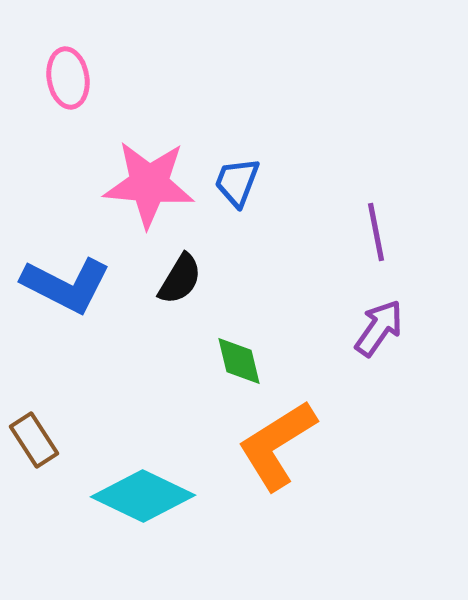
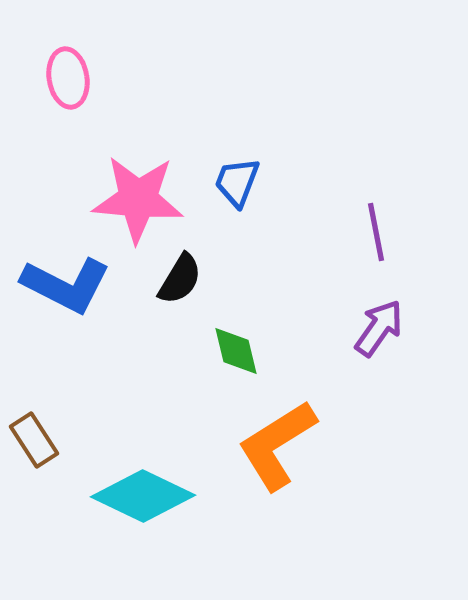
pink star: moved 11 px left, 15 px down
green diamond: moved 3 px left, 10 px up
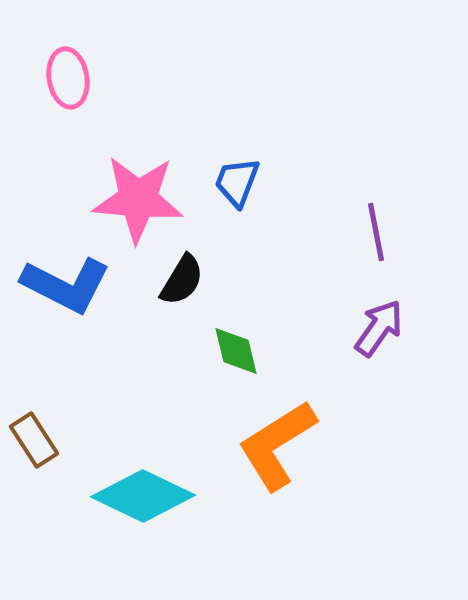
black semicircle: moved 2 px right, 1 px down
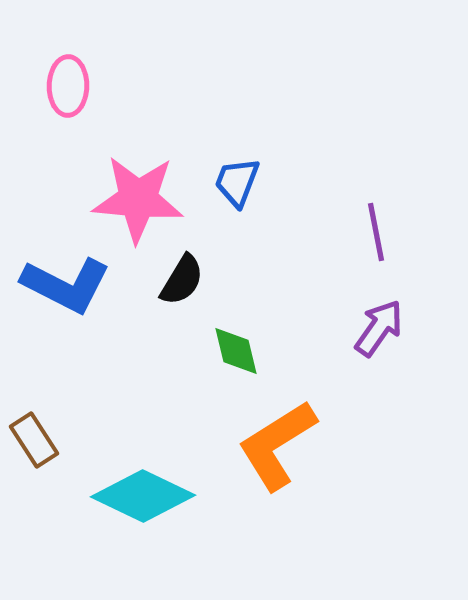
pink ellipse: moved 8 px down; rotated 10 degrees clockwise
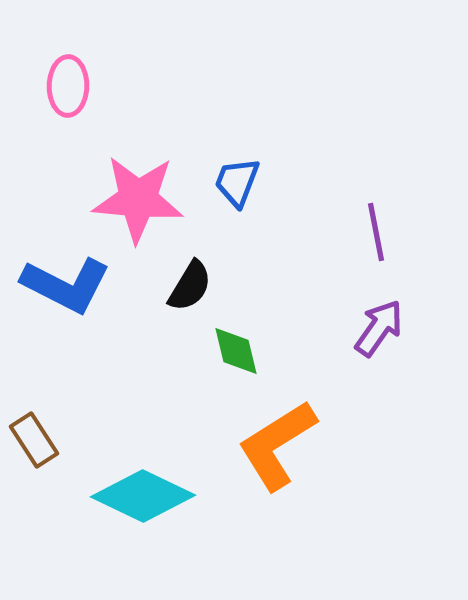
black semicircle: moved 8 px right, 6 px down
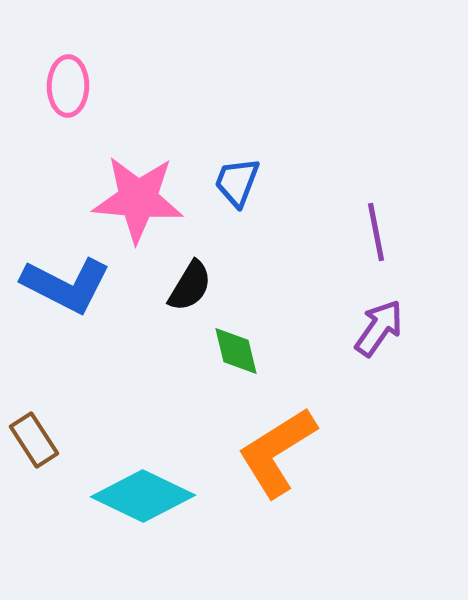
orange L-shape: moved 7 px down
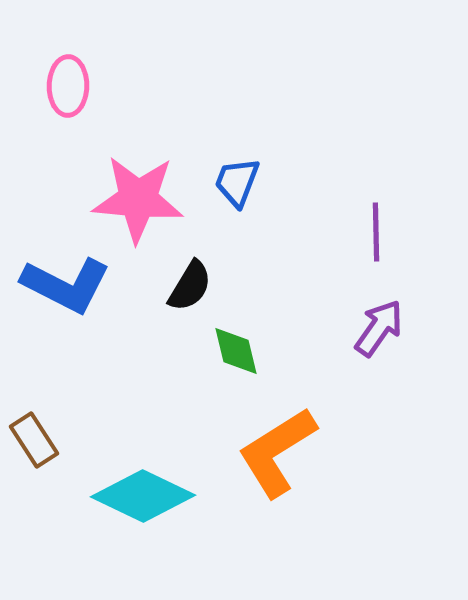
purple line: rotated 10 degrees clockwise
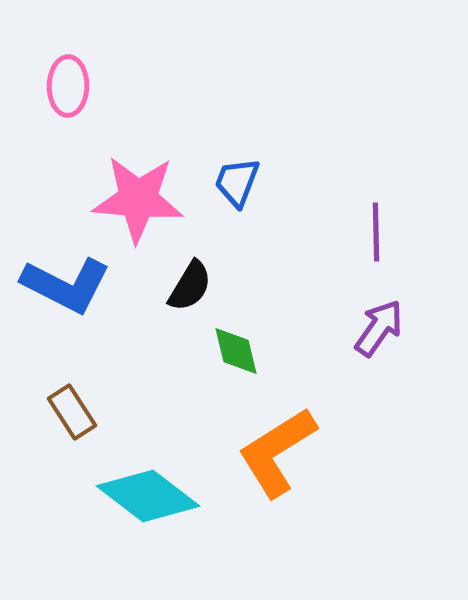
brown rectangle: moved 38 px right, 28 px up
cyan diamond: moved 5 px right; rotated 12 degrees clockwise
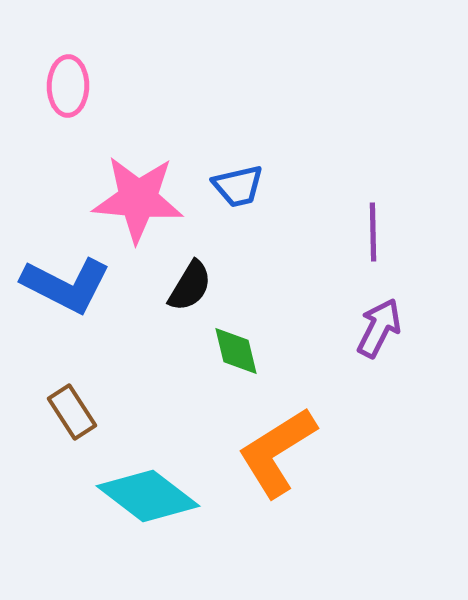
blue trapezoid: moved 1 px right, 4 px down; rotated 124 degrees counterclockwise
purple line: moved 3 px left
purple arrow: rotated 8 degrees counterclockwise
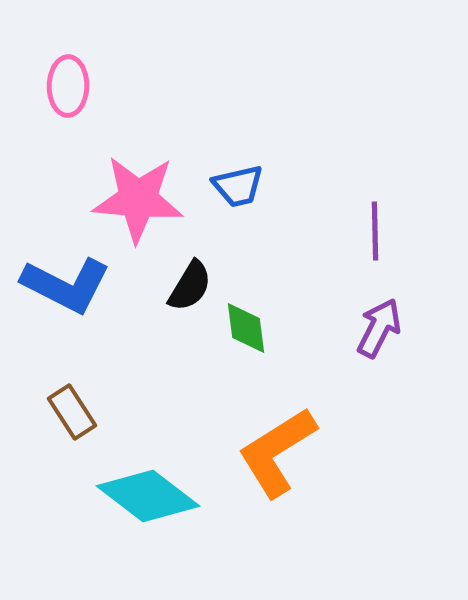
purple line: moved 2 px right, 1 px up
green diamond: moved 10 px right, 23 px up; rotated 6 degrees clockwise
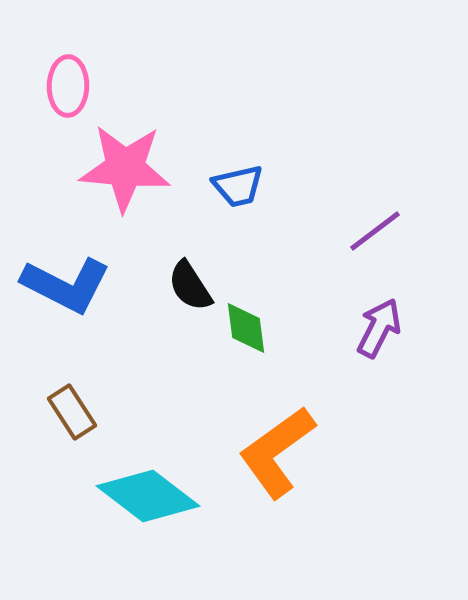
pink star: moved 13 px left, 31 px up
purple line: rotated 54 degrees clockwise
black semicircle: rotated 116 degrees clockwise
orange L-shape: rotated 4 degrees counterclockwise
